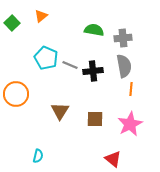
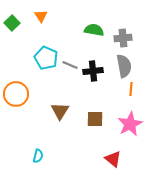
orange triangle: rotated 24 degrees counterclockwise
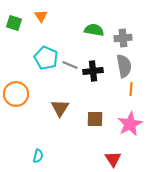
green square: moved 2 px right; rotated 28 degrees counterclockwise
brown triangle: moved 3 px up
red triangle: rotated 18 degrees clockwise
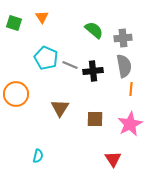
orange triangle: moved 1 px right, 1 px down
green semicircle: rotated 30 degrees clockwise
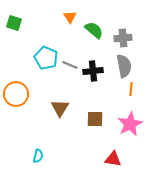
orange triangle: moved 28 px right
red triangle: rotated 48 degrees counterclockwise
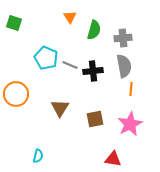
green semicircle: rotated 66 degrees clockwise
brown square: rotated 12 degrees counterclockwise
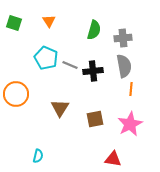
orange triangle: moved 21 px left, 4 px down
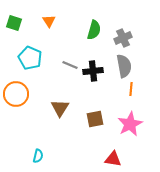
gray cross: rotated 18 degrees counterclockwise
cyan pentagon: moved 16 px left
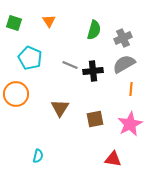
gray semicircle: moved 2 px up; rotated 110 degrees counterclockwise
